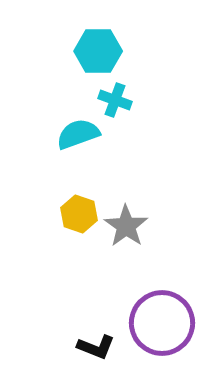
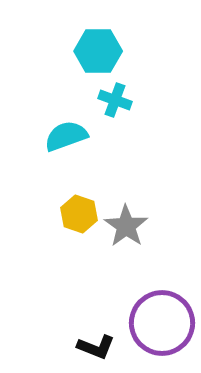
cyan semicircle: moved 12 px left, 2 px down
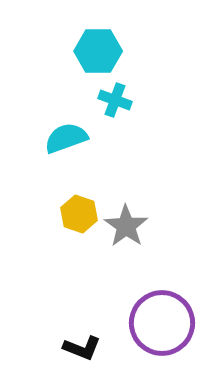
cyan semicircle: moved 2 px down
black L-shape: moved 14 px left, 1 px down
